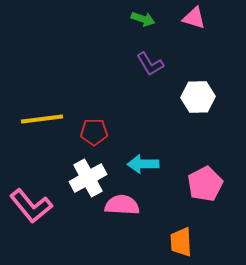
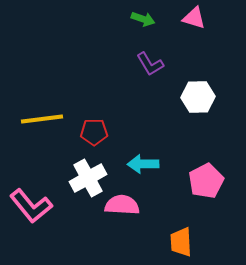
pink pentagon: moved 1 px right, 3 px up
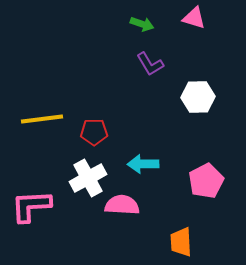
green arrow: moved 1 px left, 5 px down
pink L-shape: rotated 126 degrees clockwise
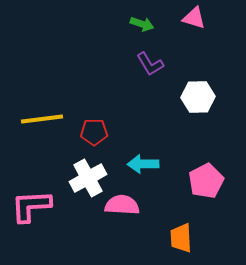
orange trapezoid: moved 4 px up
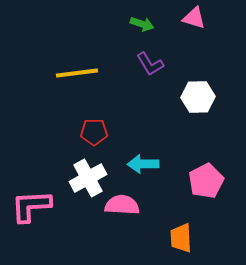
yellow line: moved 35 px right, 46 px up
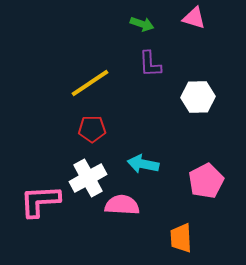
purple L-shape: rotated 28 degrees clockwise
yellow line: moved 13 px right, 10 px down; rotated 27 degrees counterclockwise
red pentagon: moved 2 px left, 3 px up
cyan arrow: rotated 12 degrees clockwise
pink L-shape: moved 9 px right, 5 px up
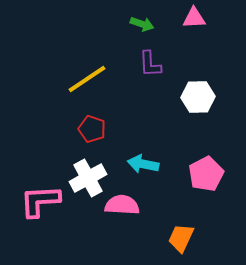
pink triangle: rotated 20 degrees counterclockwise
yellow line: moved 3 px left, 4 px up
red pentagon: rotated 20 degrees clockwise
pink pentagon: moved 7 px up
orange trapezoid: rotated 28 degrees clockwise
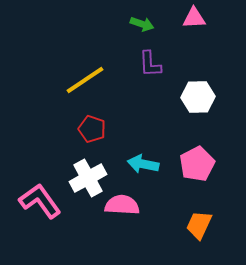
yellow line: moved 2 px left, 1 px down
pink pentagon: moved 9 px left, 10 px up
pink L-shape: rotated 57 degrees clockwise
orange trapezoid: moved 18 px right, 13 px up
